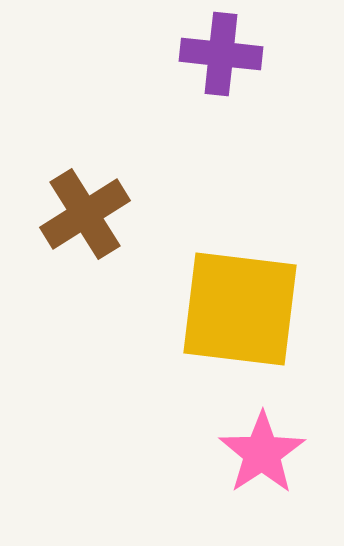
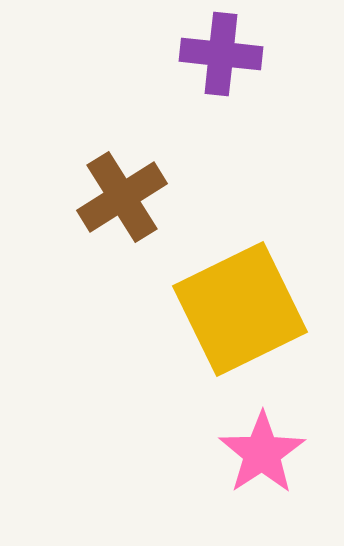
brown cross: moved 37 px right, 17 px up
yellow square: rotated 33 degrees counterclockwise
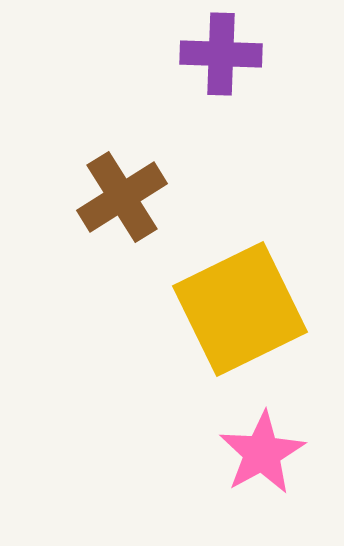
purple cross: rotated 4 degrees counterclockwise
pink star: rotated 4 degrees clockwise
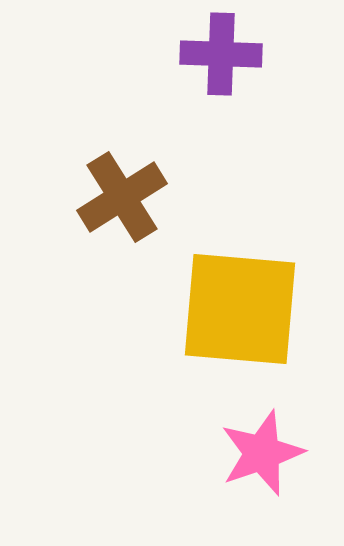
yellow square: rotated 31 degrees clockwise
pink star: rotated 10 degrees clockwise
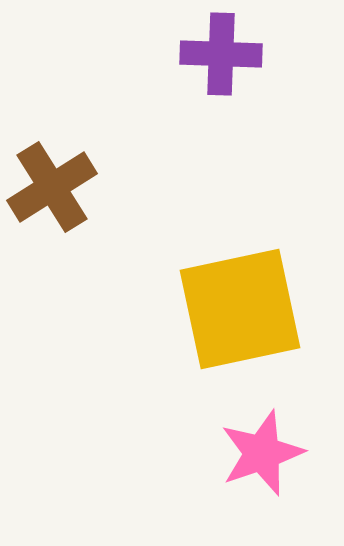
brown cross: moved 70 px left, 10 px up
yellow square: rotated 17 degrees counterclockwise
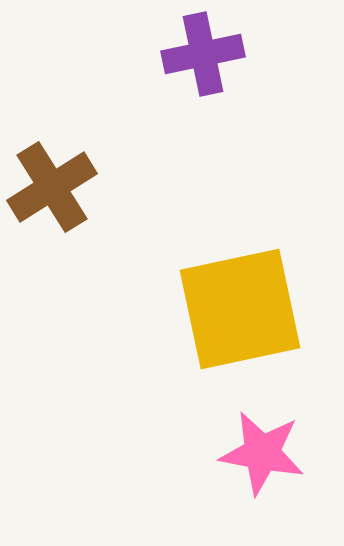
purple cross: moved 18 px left; rotated 14 degrees counterclockwise
pink star: rotated 30 degrees clockwise
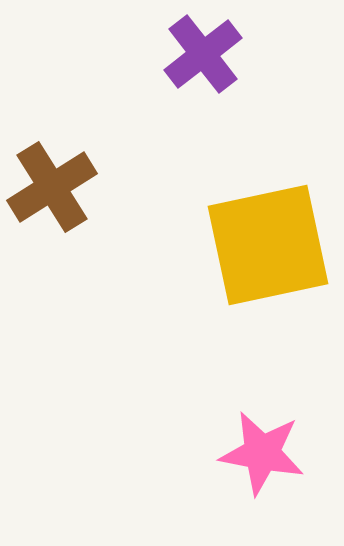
purple cross: rotated 26 degrees counterclockwise
yellow square: moved 28 px right, 64 px up
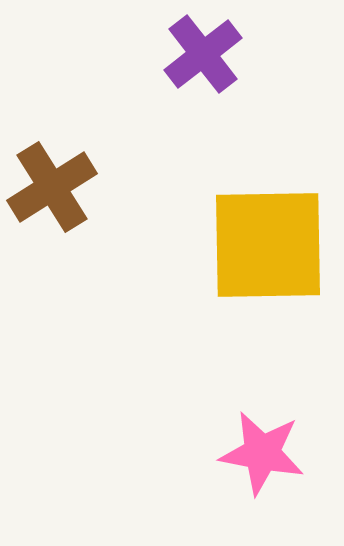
yellow square: rotated 11 degrees clockwise
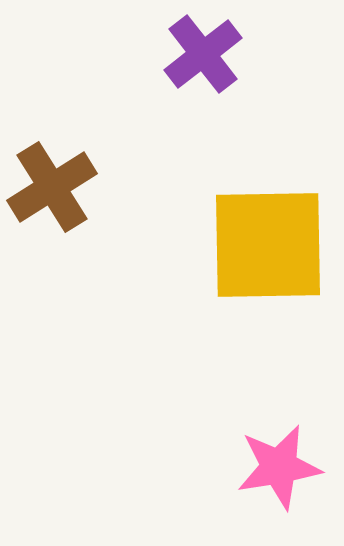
pink star: moved 17 px right, 14 px down; rotated 20 degrees counterclockwise
